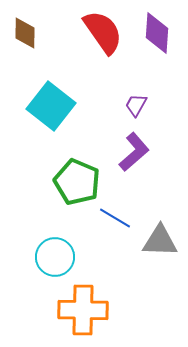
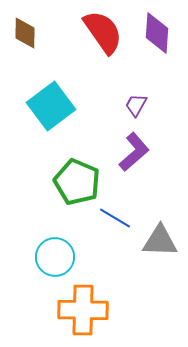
cyan square: rotated 15 degrees clockwise
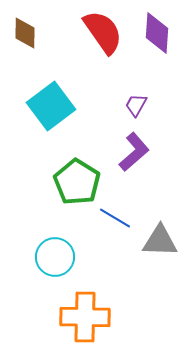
green pentagon: rotated 9 degrees clockwise
orange cross: moved 2 px right, 7 px down
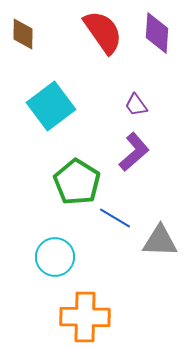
brown diamond: moved 2 px left, 1 px down
purple trapezoid: rotated 65 degrees counterclockwise
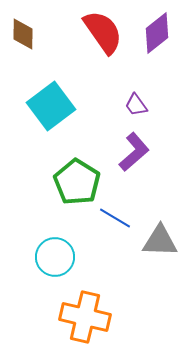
purple diamond: rotated 48 degrees clockwise
orange cross: rotated 12 degrees clockwise
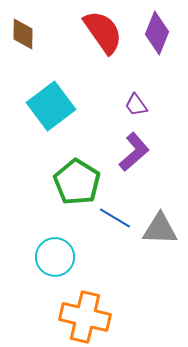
purple diamond: rotated 30 degrees counterclockwise
gray triangle: moved 12 px up
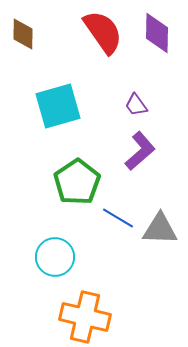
purple diamond: rotated 21 degrees counterclockwise
cyan square: moved 7 px right; rotated 21 degrees clockwise
purple L-shape: moved 6 px right, 1 px up
green pentagon: rotated 6 degrees clockwise
blue line: moved 3 px right
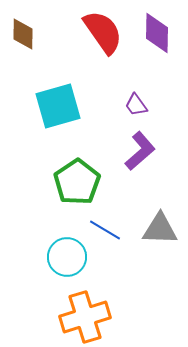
blue line: moved 13 px left, 12 px down
cyan circle: moved 12 px right
orange cross: rotated 30 degrees counterclockwise
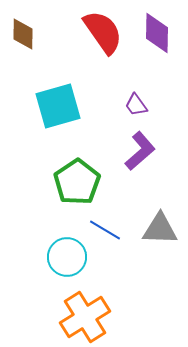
orange cross: rotated 15 degrees counterclockwise
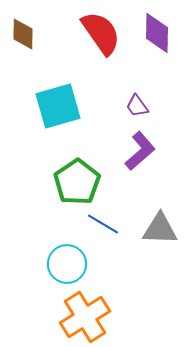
red semicircle: moved 2 px left, 1 px down
purple trapezoid: moved 1 px right, 1 px down
blue line: moved 2 px left, 6 px up
cyan circle: moved 7 px down
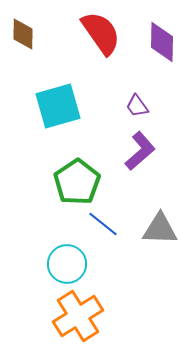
purple diamond: moved 5 px right, 9 px down
blue line: rotated 8 degrees clockwise
orange cross: moved 7 px left, 1 px up
